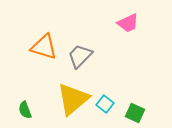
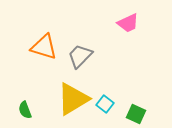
yellow triangle: rotated 9 degrees clockwise
green square: moved 1 px right, 1 px down
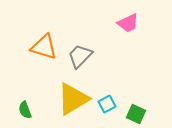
cyan square: moved 2 px right; rotated 24 degrees clockwise
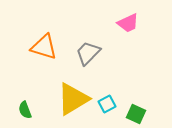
gray trapezoid: moved 8 px right, 3 px up
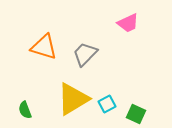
gray trapezoid: moved 3 px left, 1 px down
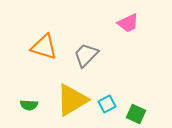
gray trapezoid: moved 1 px right, 1 px down
yellow triangle: moved 1 px left, 1 px down
green semicircle: moved 4 px right, 5 px up; rotated 66 degrees counterclockwise
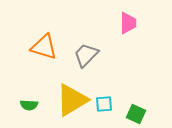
pink trapezoid: rotated 65 degrees counterclockwise
cyan square: moved 3 px left; rotated 24 degrees clockwise
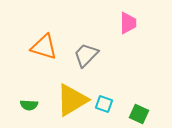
cyan square: rotated 24 degrees clockwise
green square: moved 3 px right
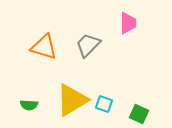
gray trapezoid: moved 2 px right, 10 px up
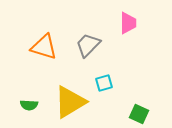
yellow triangle: moved 2 px left, 2 px down
cyan square: moved 21 px up; rotated 36 degrees counterclockwise
